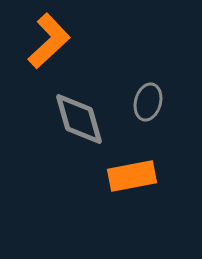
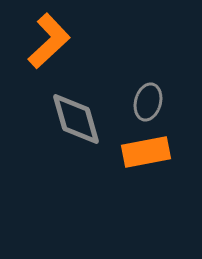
gray diamond: moved 3 px left
orange rectangle: moved 14 px right, 24 px up
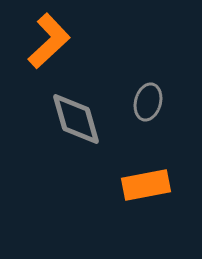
orange rectangle: moved 33 px down
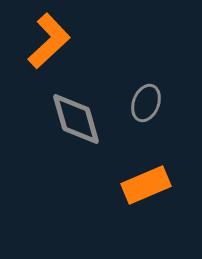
gray ellipse: moved 2 px left, 1 px down; rotated 6 degrees clockwise
orange rectangle: rotated 12 degrees counterclockwise
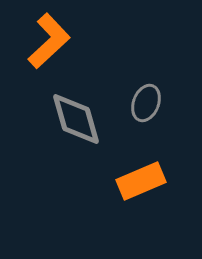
orange rectangle: moved 5 px left, 4 px up
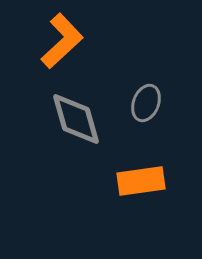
orange L-shape: moved 13 px right
orange rectangle: rotated 15 degrees clockwise
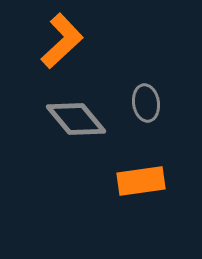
gray ellipse: rotated 30 degrees counterclockwise
gray diamond: rotated 24 degrees counterclockwise
